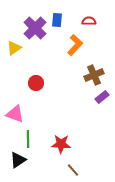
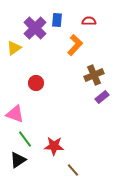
green line: moved 3 px left; rotated 36 degrees counterclockwise
red star: moved 7 px left, 2 px down
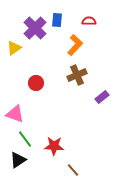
brown cross: moved 17 px left
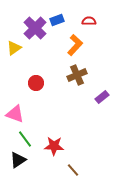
blue rectangle: rotated 64 degrees clockwise
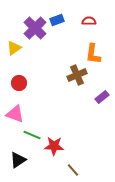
orange L-shape: moved 18 px right, 9 px down; rotated 145 degrees clockwise
red circle: moved 17 px left
green line: moved 7 px right, 4 px up; rotated 30 degrees counterclockwise
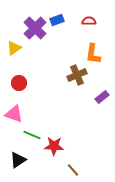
pink triangle: moved 1 px left
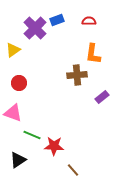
yellow triangle: moved 1 px left, 2 px down
brown cross: rotated 18 degrees clockwise
pink triangle: moved 1 px left, 1 px up
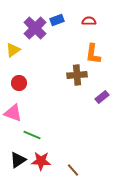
red star: moved 13 px left, 15 px down
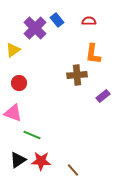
blue rectangle: rotated 72 degrees clockwise
purple rectangle: moved 1 px right, 1 px up
